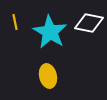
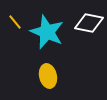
yellow line: rotated 28 degrees counterclockwise
cyan star: moved 3 px left; rotated 8 degrees counterclockwise
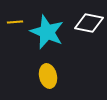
yellow line: rotated 56 degrees counterclockwise
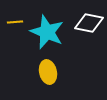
yellow ellipse: moved 4 px up
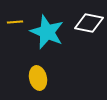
yellow ellipse: moved 10 px left, 6 px down
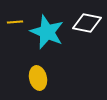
white diamond: moved 2 px left
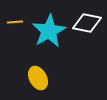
cyan star: moved 2 px right, 1 px up; rotated 20 degrees clockwise
yellow ellipse: rotated 15 degrees counterclockwise
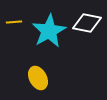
yellow line: moved 1 px left
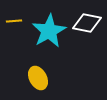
yellow line: moved 1 px up
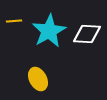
white diamond: moved 11 px down; rotated 8 degrees counterclockwise
yellow ellipse: moved 1 px down
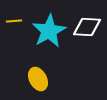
white diamond: moved 7 px up
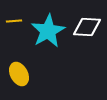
cyan star: moved 1 px left
yellow ellipse: moved 19 px left, 5 px up
